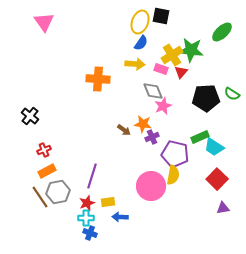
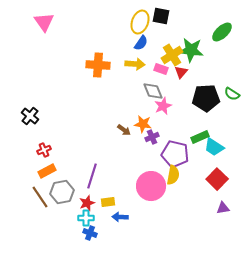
orange cross: moved 14 px up
gray hexagon: moved 4 px right
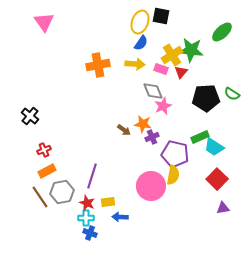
orange cross: rotated 15 degrees counterclockwise
red star: rotated 28 degrees counterclockwise
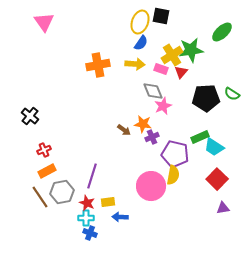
green star: rotated 15 degrees counterclockwise
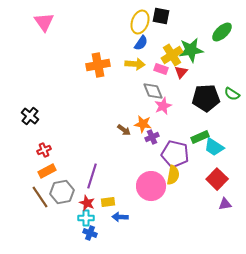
purple triangle: moved 2 px right, 4 px up
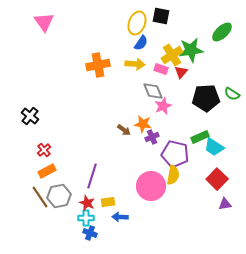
yellow ellipse: moved 3 px left, 1 px down
red cross: rotated 16 degrees counterclockwise
gray hexagon: moved 3 px left, 4 px down
